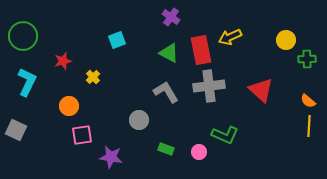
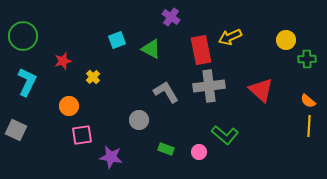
green triangle: moved 18 px left, 4 px up
green L-shape: rotated 16 degrees clockwise
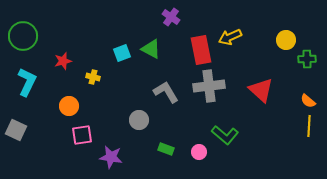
cyan square: moved 5 px right, 13 px down
yellow cross: rotated 32 degrees counterclockwise
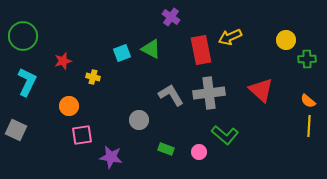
gray cross: moved 7 px down
gray L-shape: moved 5 px right, 3 px down
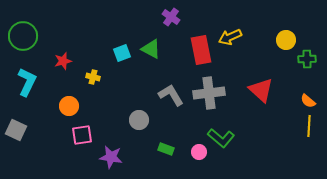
green L-shape: moved 4 px left, 3 px down
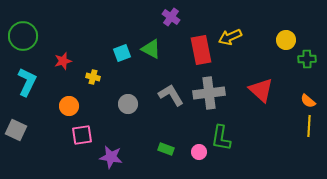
gray circle: moved 11 px left, 16 px up
green L-shape: rotated 60 degrees clockwise
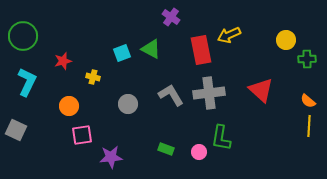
yellow arrow: moved 1 px left, 2 px up
purple star: rotated 15 degrees counterclockwise
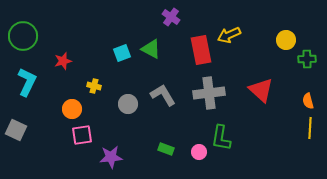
yellow cross: moved 1 px right, 9 px down
gray L-shape: moved 8 px left
orange semicircle: rotated 35 degrees clockwise
orange circle: moved 3 px right, 3 px down
yellow line: moved 1 px right, 2 px down
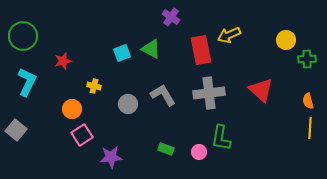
gray square: rotated 15 degrees clockwise
pink square: rotated 25 degrees counterclockwise
